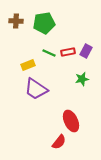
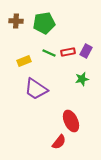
yellow rectangle: moved 4 px left, 4 px up
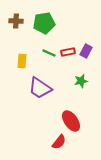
yellow rectangle: moved 2 px left; rotated 64 degrees counterclockwise
green star: moved 1 px left, 2 px down
purple trapezoid: moved 4 px right, 1 px up
red ellipse: rotated 10 degrees counterclockwise
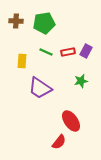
green line: moved 3 px left, 1 px up
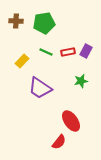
yellow rectangle: rotated 40 degrees clockwise
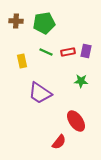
purple rectangle: rotated 16 degrees counterclockwise
yellow rectangle: rotated 56 degrees counterclockwise
green star: rotated 16 degrees clockwise
purple trapezoid: moved 5 px down
red ellipse: moved 5 px right
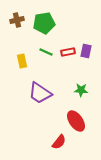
brown cross: moved 1 px right, 1 px up; rotated 16 degrees counterclockwise
green star: moved 9 px down
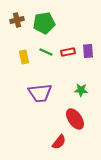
purple rectangle: moved 2 px right; rotated 16 degrees counterclockwise
yellow rectangle: moved 2 px right, 4 px up
purple trapezoid: rotated 40 degrees counterclockwise
red ellipse: moved 1 px left, 2 px up
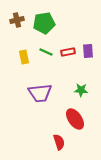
red semicircle: rotated 56 degrees counterclockwise
